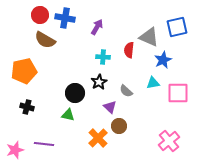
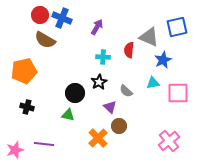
blue cross: moved 3 px left; rotated 12 degrees clockwise
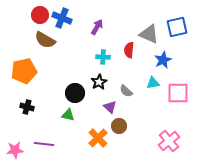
gray triangle: moved 3 px up
pink star: rotated 12 degrees clockwise
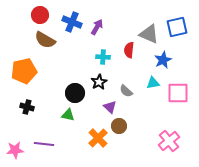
blue cross: moved 10 px right, 4 px down
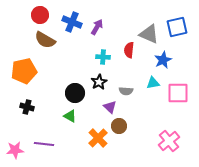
gray semicircle: rotated 40 degrees counterclockwise
green triangle: moved 2 px right, 1 px down; rotated 16 degrees clockwise
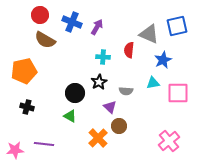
blue square: moved 1 px up
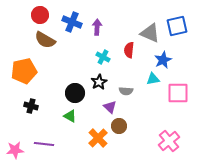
purple arrow: rotated 28 degrees counterclockwise
gray triangle: moved 1 px right, 1 px up
cyan cross: rotated 24 degrees clockwise
cyan triangle: moved 4 px up
black cross: moved 4 px right, 1 px up
